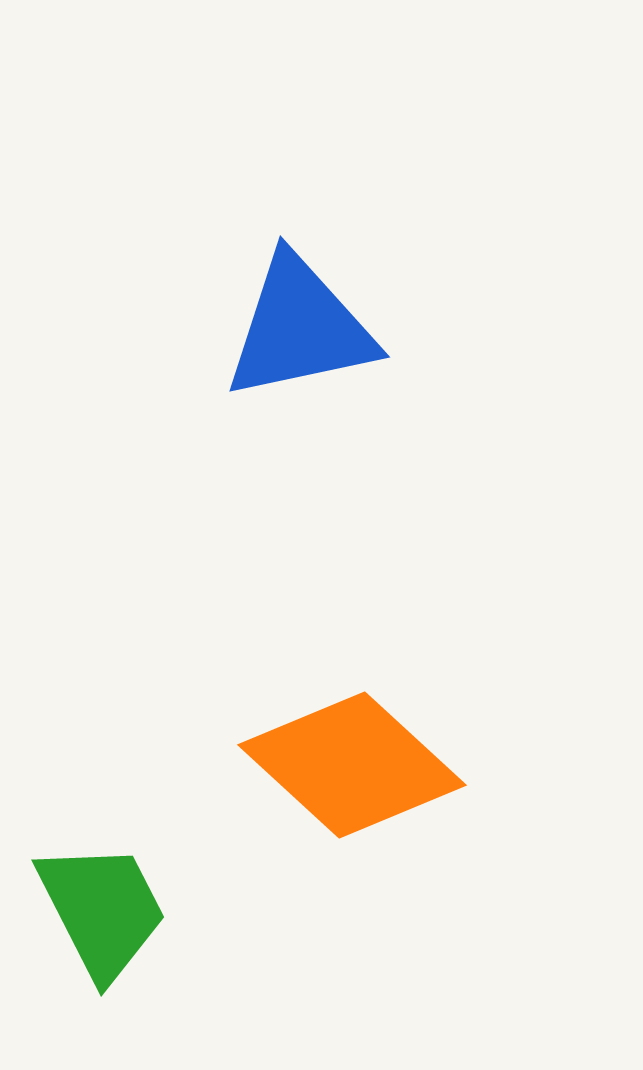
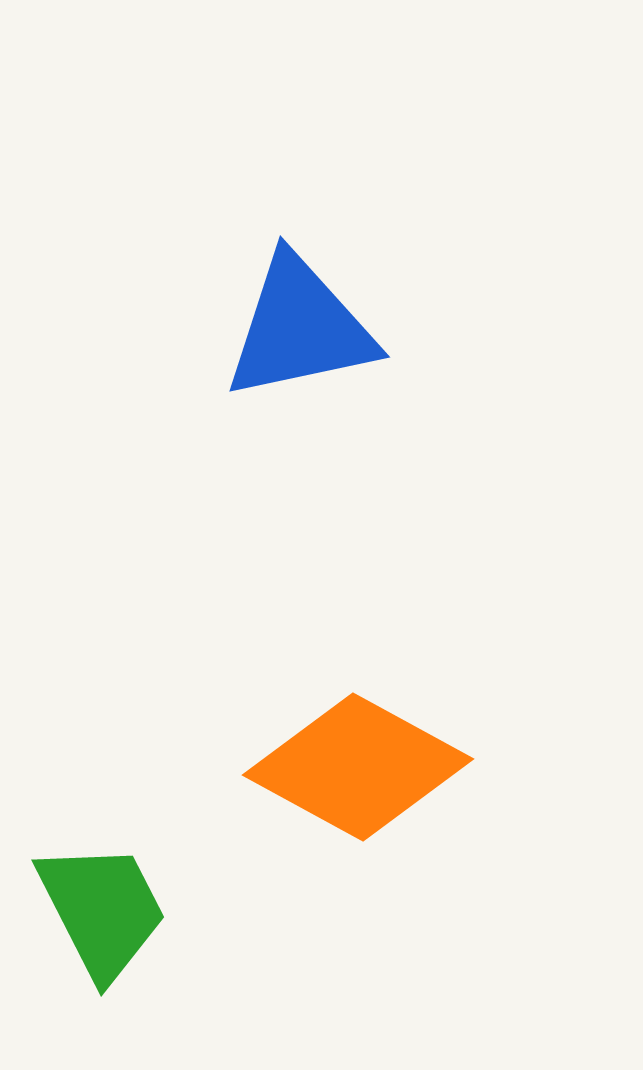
orange diamond: moved 6 px right, 2 px down; rotated 14 degrees counterclockwise
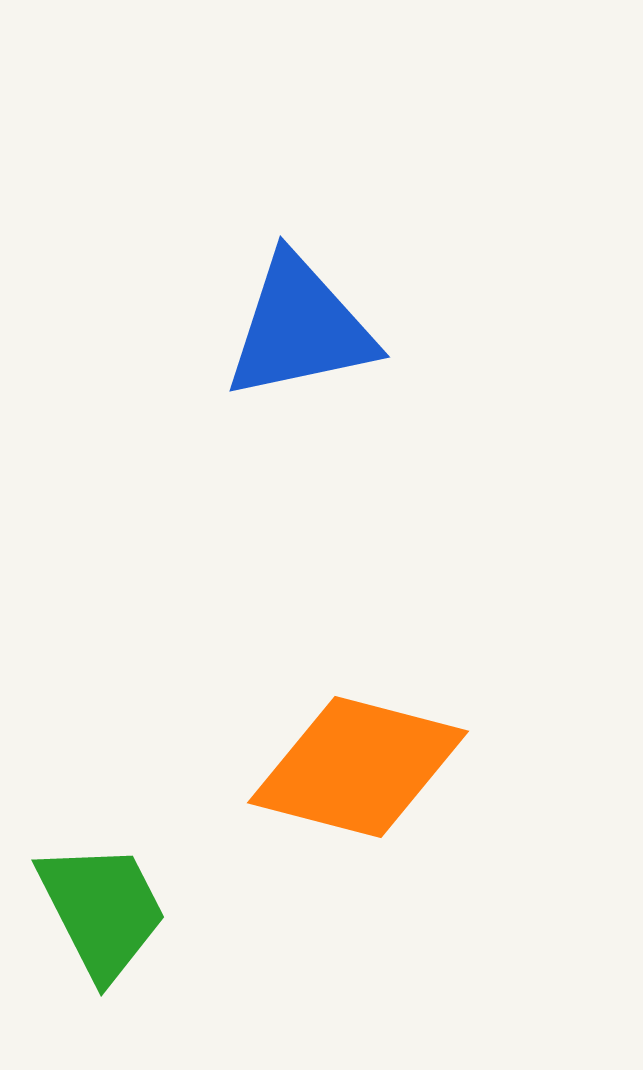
orange diamond: rotated 14 degrees counterclockwise
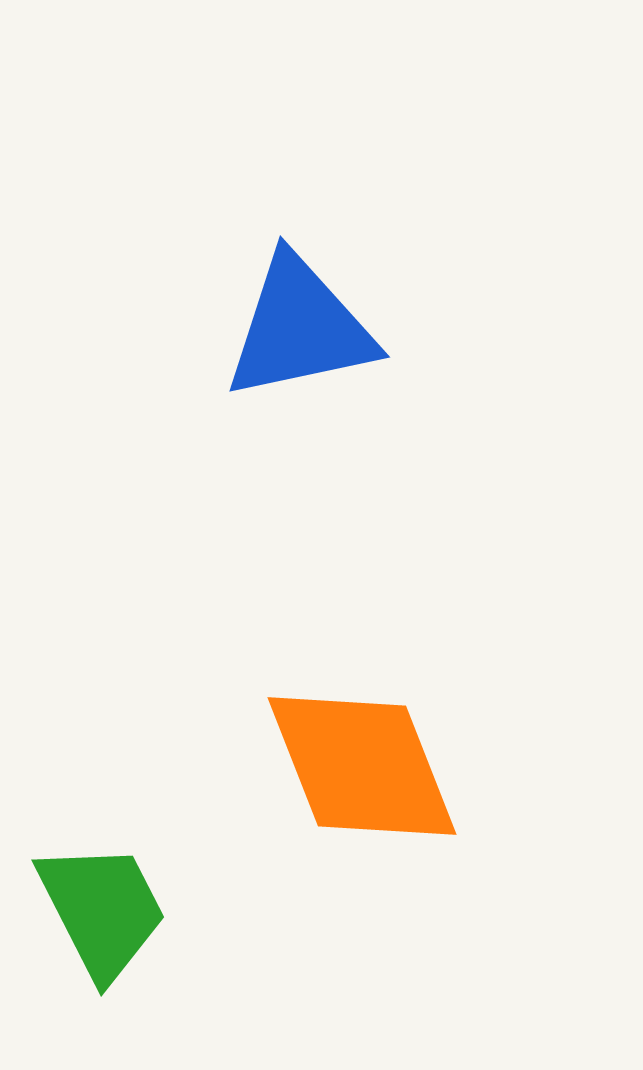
orange diamond: moved 4 px right, 1 px up; rotated 54 degrees clockwise
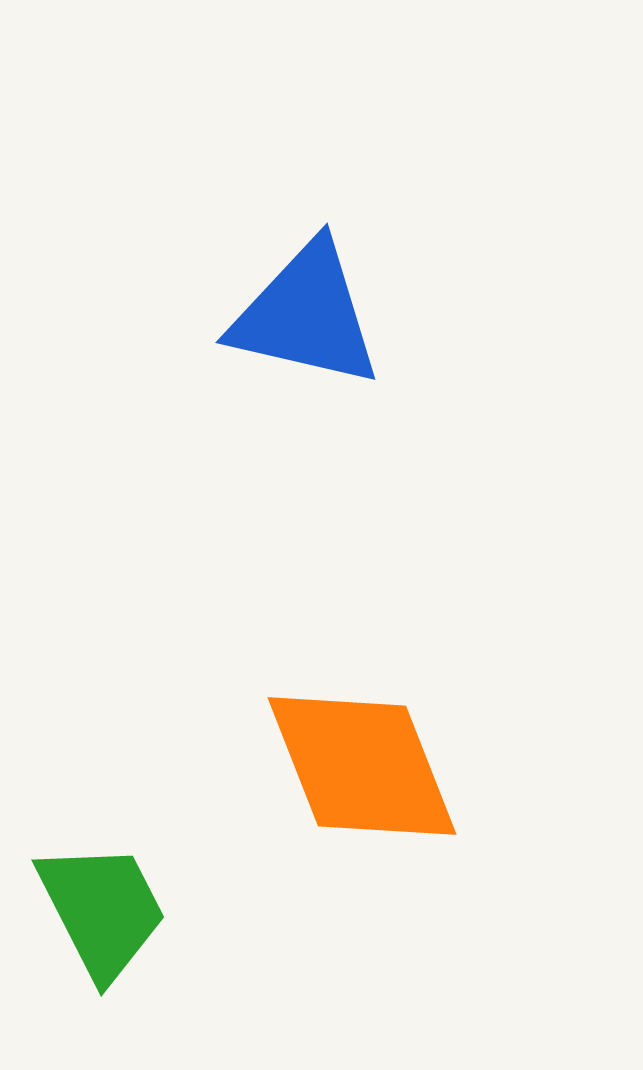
blue triangle: moved 6 px right, 13 px up; rotated 25 degrees clockwise
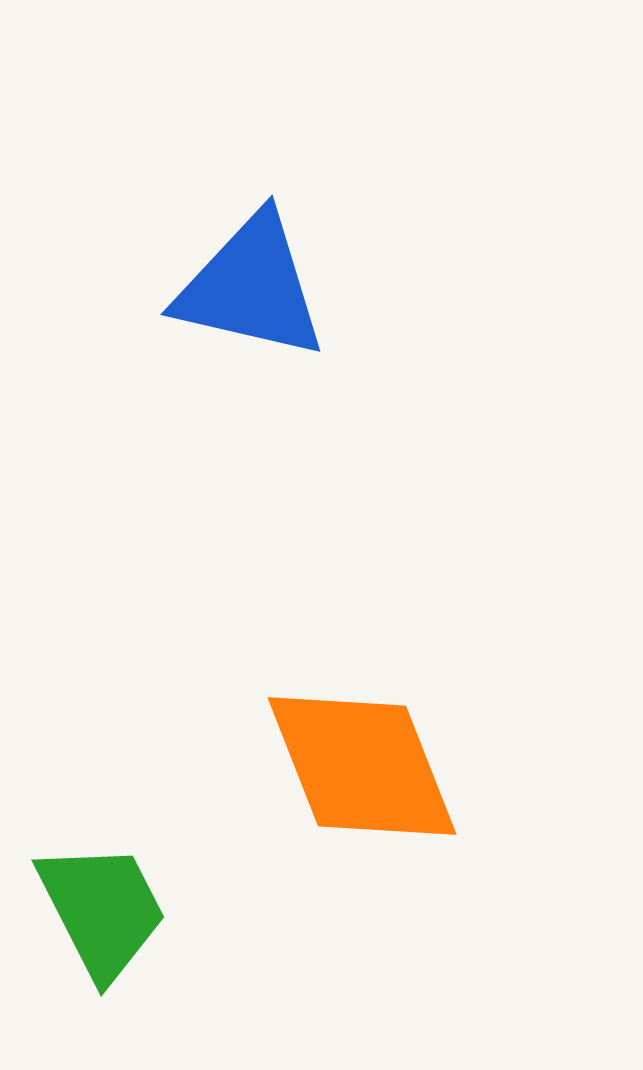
blue triangle: moved 55 px left, 28 px up
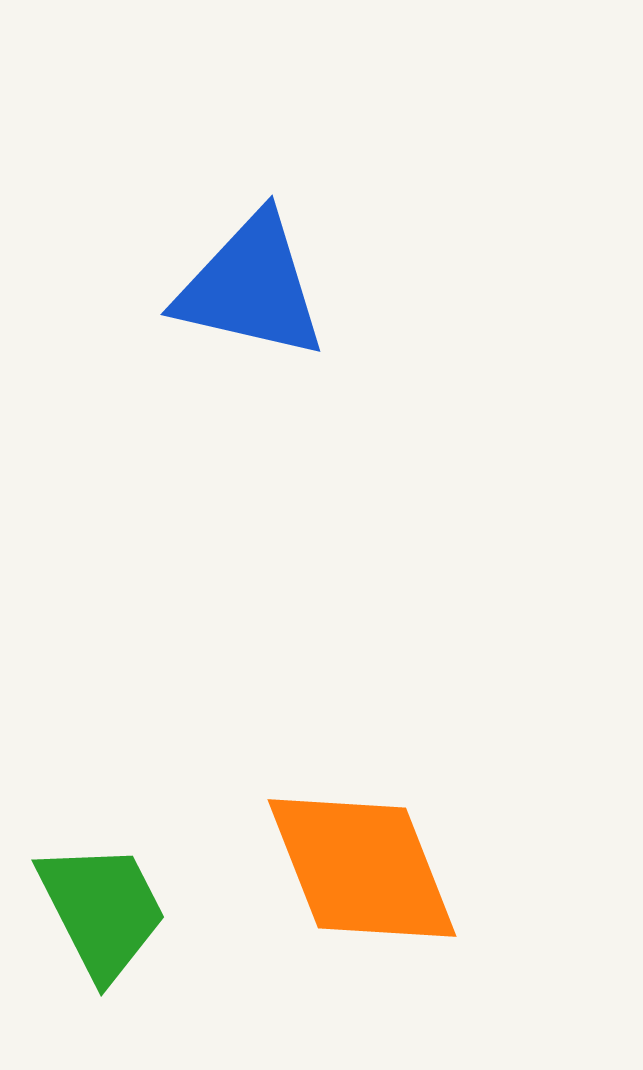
orange diamond: moved 102 px down
